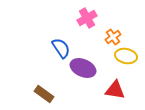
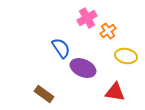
orange cross: moved 5 px left, 6 px up
red triangle: moved 2 px down
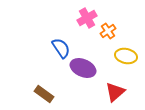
red triangle: rotated 50 degrees counterclockwise
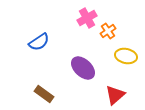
blue semicircle: moved 22 px left, 6 px up; rotated 90 degrees clockwise
purple ellipse: rotated 20 degrees clockwise
red triangle: moved 3 px down
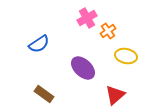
blue semicircle: moved 2 px down
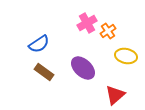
pink cross: moved 5 px down
brown rectangle: moved 22 px up
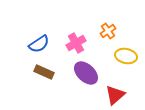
pink cross: moved 11 px left, 20 px down
purple ellipse: moved 3 px right, 5 px down
brown rectangle: rotated 12 degrees counterclockwise
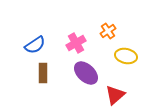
blue semicircle: moved 4 px left, 1 px down
brown rectangle: moved 1 px left, 1 px down; rotated 66 degrees clockwise
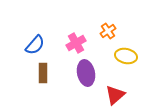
blue semicircle: rotated 15 degrees counterclockwise
purple ellipse: rotated 35 degrees clockwise
